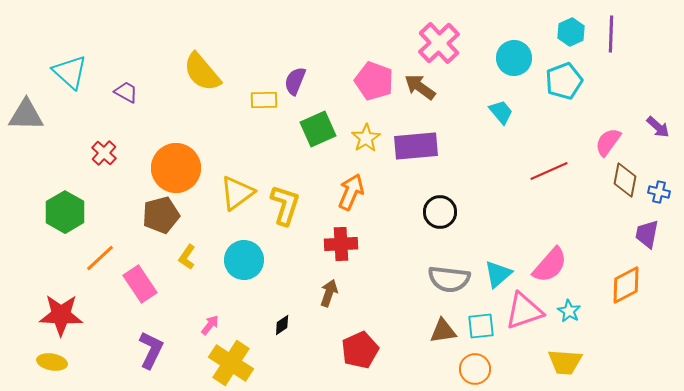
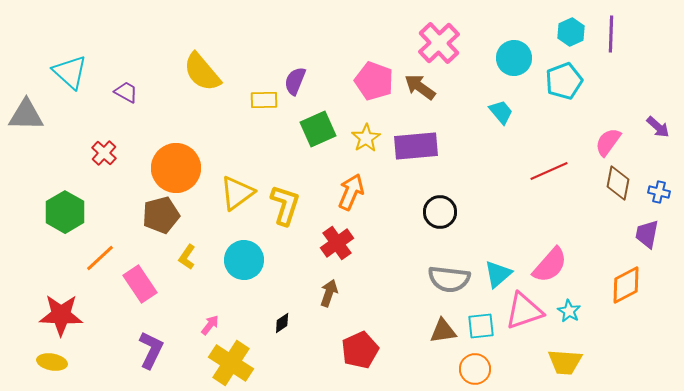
brown diamond at (625, 180): moved 7 px left, 3 px down
red cross at (341, 244): moved 4 px left, 1 px up; rotated 32 degrees counterclockwise
black diamond at (282, 325): moved 2 px up
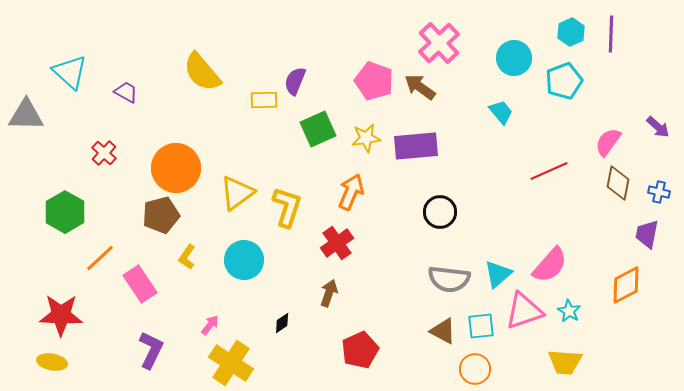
yellow star at (366, 138): rotated 24 degrees clockwise
yellow L-shape at (285, 205): moved 2 px right, 2 px down
brown triangle at (443, 331): rotated 36 degrees clockwise
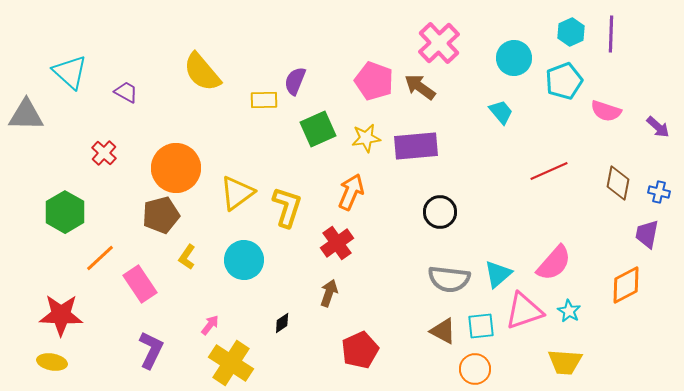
pink semicircle at (608, 142): moved 2 px left, 31 px up; rotated 108 degrees counterclockwise
pink semicircle at (550, 265): moved 4 px right, 2 px up
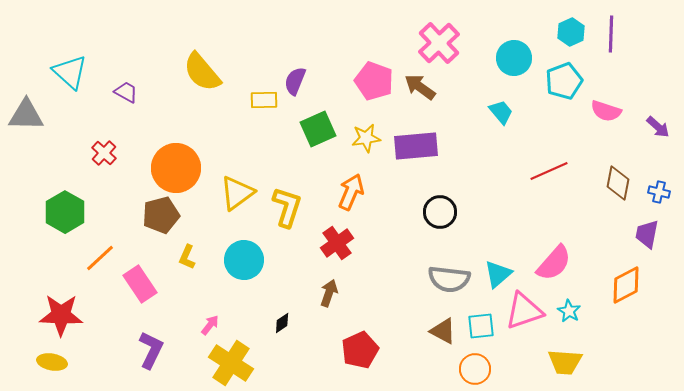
yellow L-shape at (187, 257): rotated 10 degrees counterclockwise
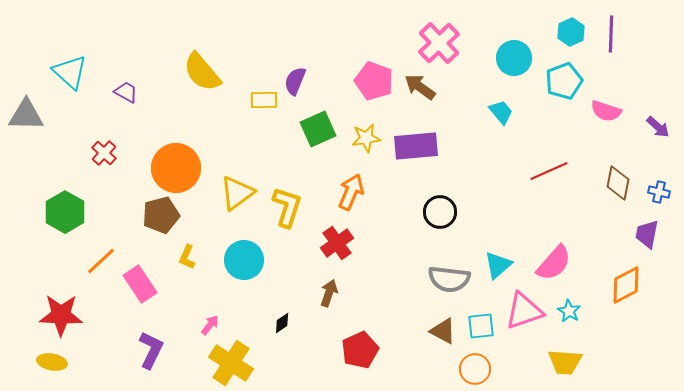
orange line at (100, 258): moved 1 px right, 3 px down
cyan triangle at (498, 274): moved 9 px up
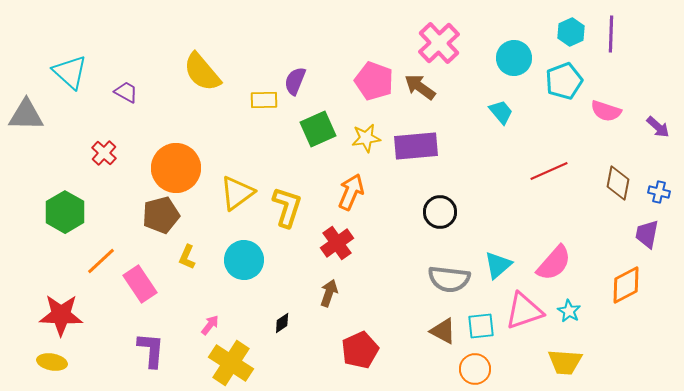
purple L-shape at (151, 350): rotated 21 degrees counterclockwise
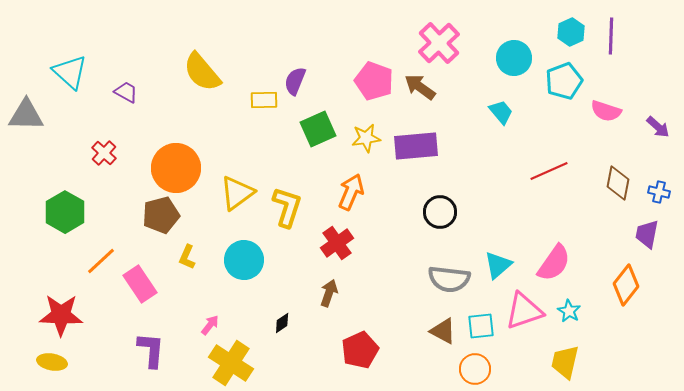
purple line at (611, 34): moved 2 px down
pink semicircle at (554, 263): rotated 6 degrees counterclockwise
orange diamond at (626, 285): rotated 24 degrees counterclockwise
yellow trapezoid at (565, 362): rotated 99 degrees clockwise
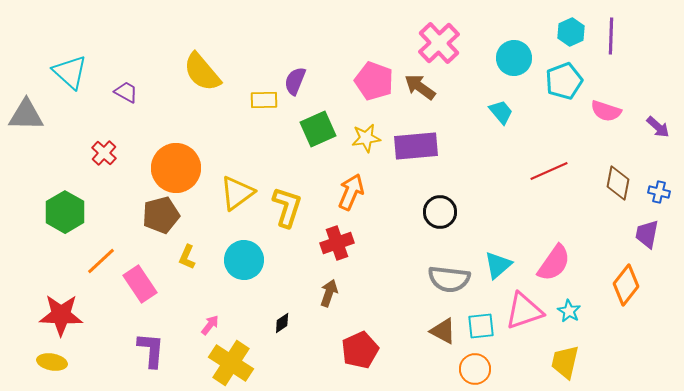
red cross at (337, 243): rotated 16 degrees clockwise
